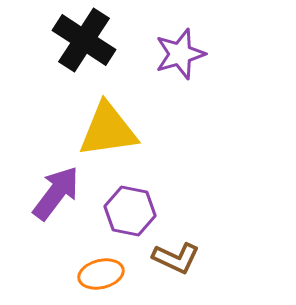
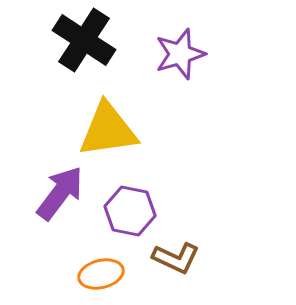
purple arrow: moved 4 px right
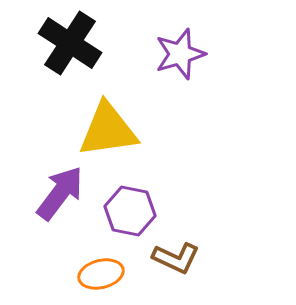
black cross: moved 14 px left, 3 px down
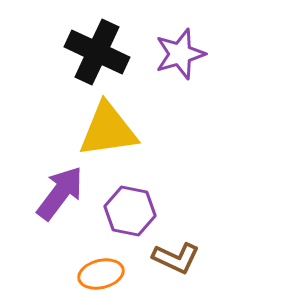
black cross: moved 27 px right, 9 px down; rotated 8 degrees counterclockwise
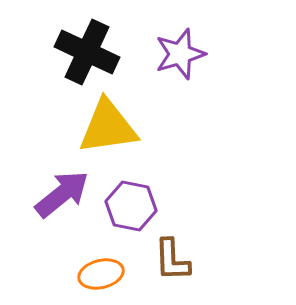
black cross: moved 10 px left
yellow triangle: moved 3 px up
purple arrow: moved 2 px right, 1 px down; rotated 14 degrees clockwise
purple hexagon: moved 1 px right, 5 px up
brown L-shape: moved 4 px left, 2 px down; rotated 63 degrees clockwise
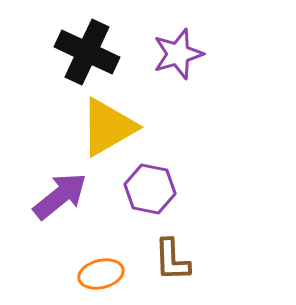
purple star: moved 2 px left
yellow triangle: rotated 22 degrees counterclockwise
purple arrow: moved 2 px left, 2 px down
purple hexagon: moved 19 px right, 17 px up
